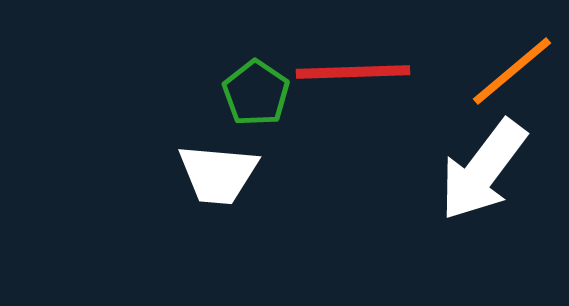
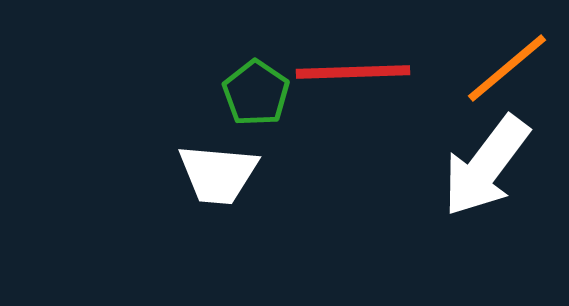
orange line: moved 5 px left, 3 px up
white arrow: moved 3 px right, 4 px up
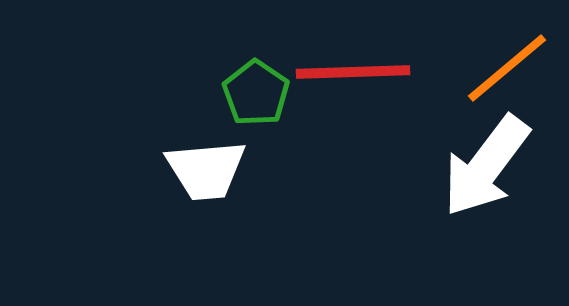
white trapezoid: moved 12 px left, 4 px up; rotated 10 degrees counterclockwise
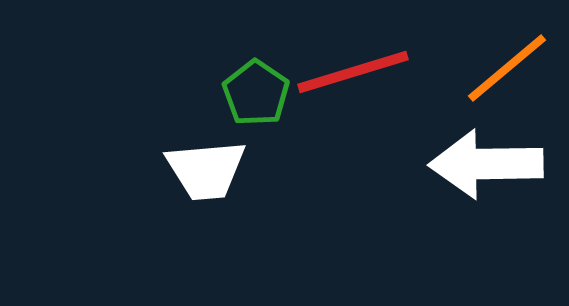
red line: rotated 15 degrees counterclockwise
white arrow: moved 2 px up; rotated 52 degrees clockwise
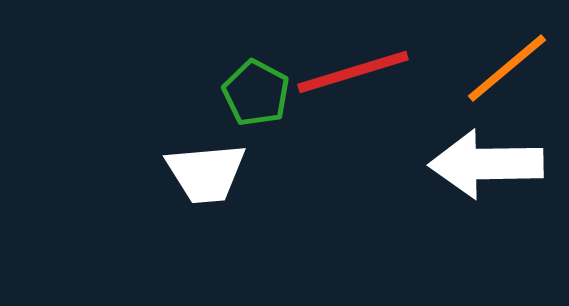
green pentagon: rotated 6 degrees counterclockwise
white trapezoid: moved 3 px down
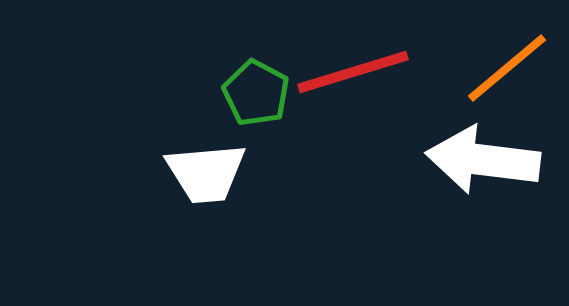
white arrow: moved 3 px left, 4 px up; rotated 8 degrees clockwise
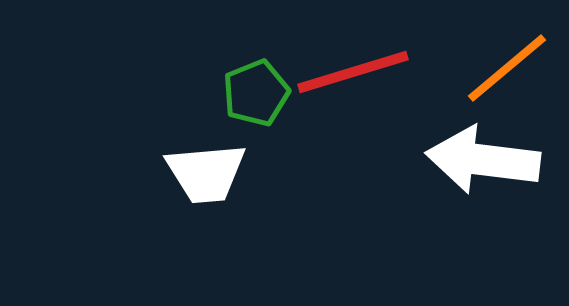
green pentagon: rotated 22 degrees clockwise
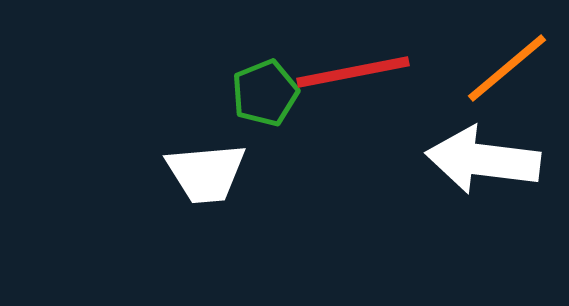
red line: rotated 6 degrees clockwise
green pentagon: moved 9 px right
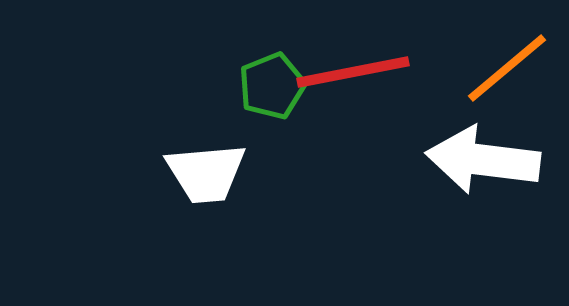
green pentagon: moved 7 px right, 7 px up
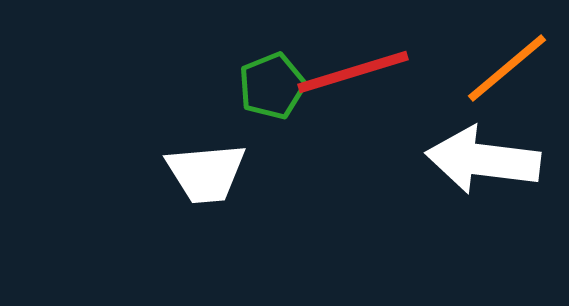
red line: rotated 6 degrees counterclockwise
